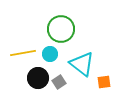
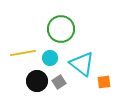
cyan circle: moved 4 px down
black circle: moved 1 px left, 3 px down
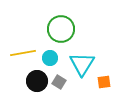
cyan triangle: rotated 24 degrees clockwise
gray square: rotated 24 degrees counterclockwise
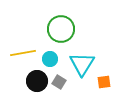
cyan circle: moved 1 px down
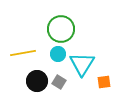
cyan circle: moved 8 px right, 5 px up
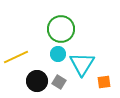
yellow line: moved 7 px left, 4 px down; rotated 15 degrees counterclockwise
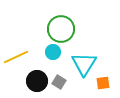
cyan circle: moved 5 px left, 2 px up
cyan triangle: moved 2 px right
orange square: moved 1 px left, 1 px down
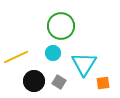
green circle: moved 3 px up
cyan circle: moved 1 px down
black circle: moved 3 px left
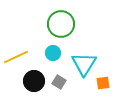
green circle: moved 2 px up
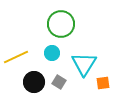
cyan circle: moved 1 px left
black circle: moved 1 px down
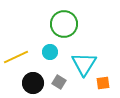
green circle: moved 3 px right
cyan circle: moved 2 px left, 1 px up
black circle: moved 1 px left, 1 px down
